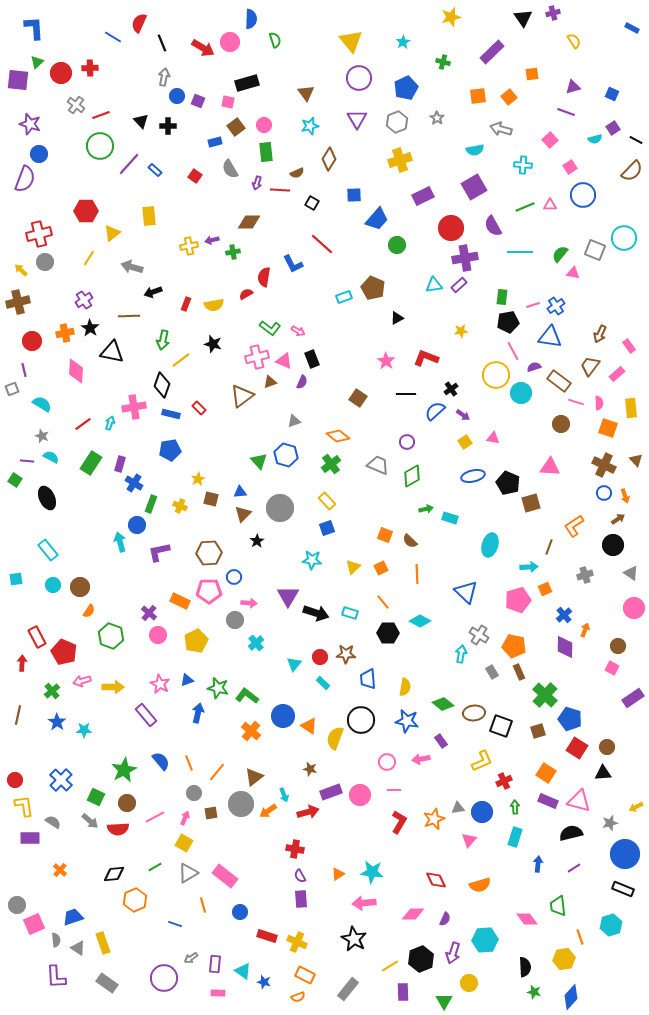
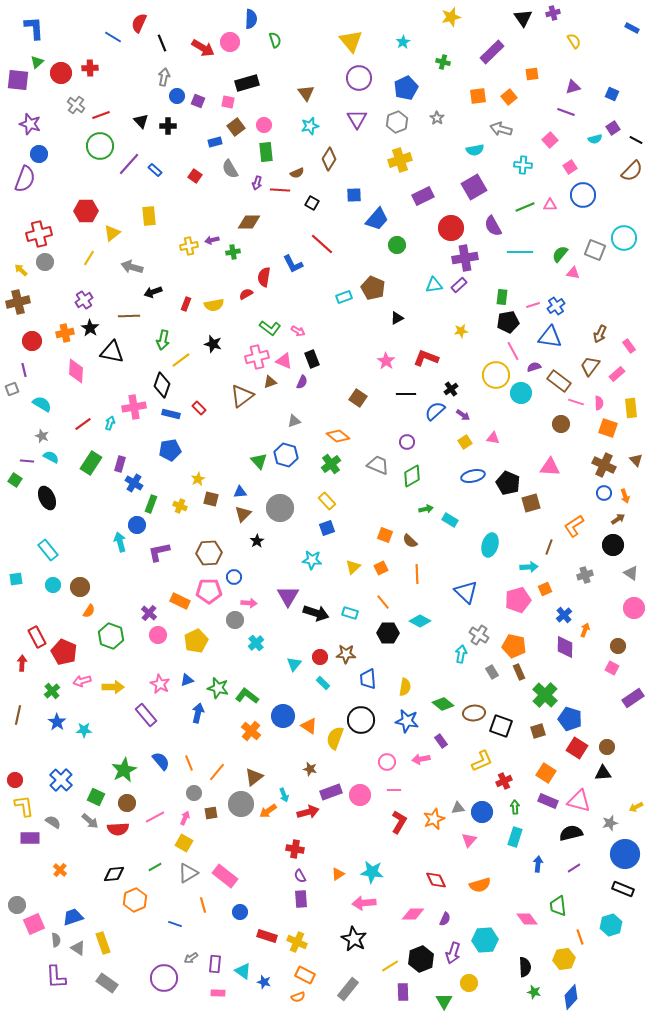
cyan rectangle at (450, 518): moved 2 px down; rotated 14 degrees clockwise
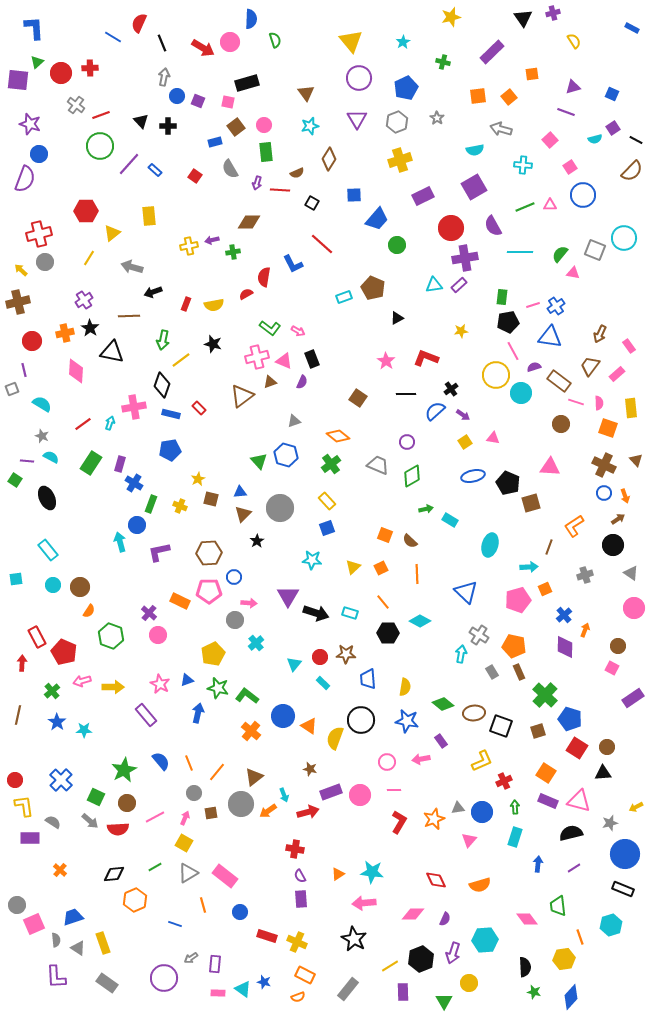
yellow pentagon at (196, 641): moved 17 px right, 13 px down
cyan triangle at (243, 971): moved 18 px down
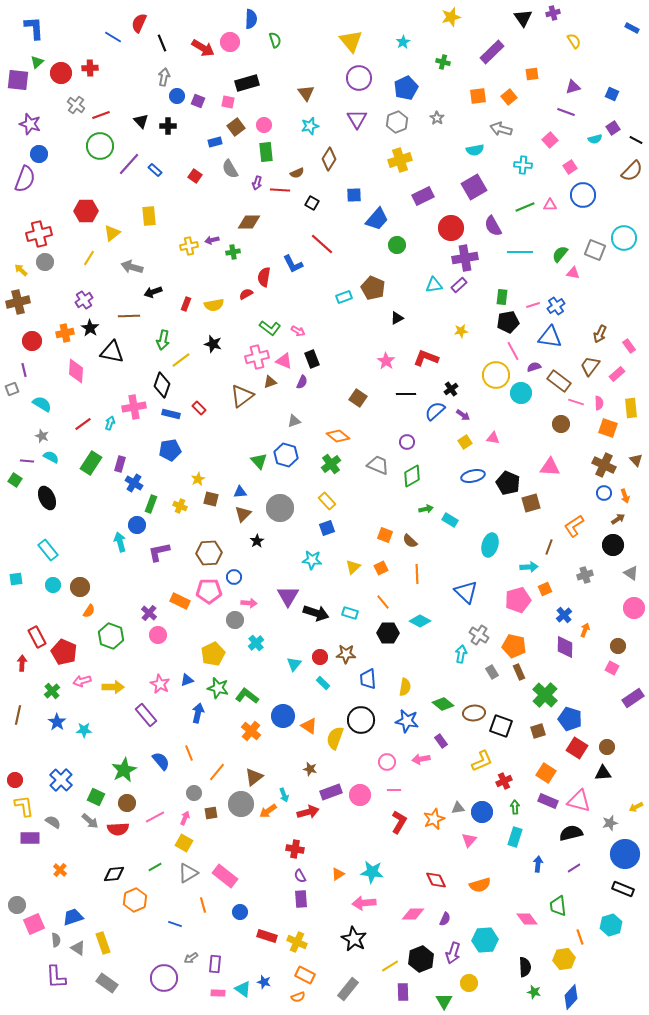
orange line at (189, 763): moved 10 px up
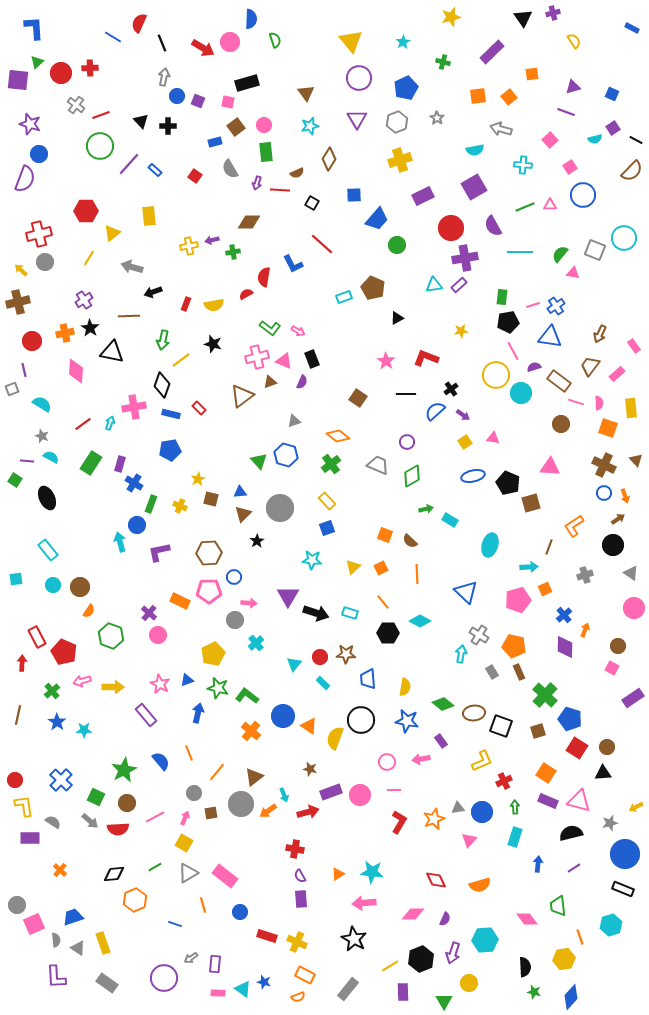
pink rectangle at (629, 346): moved 5 px right
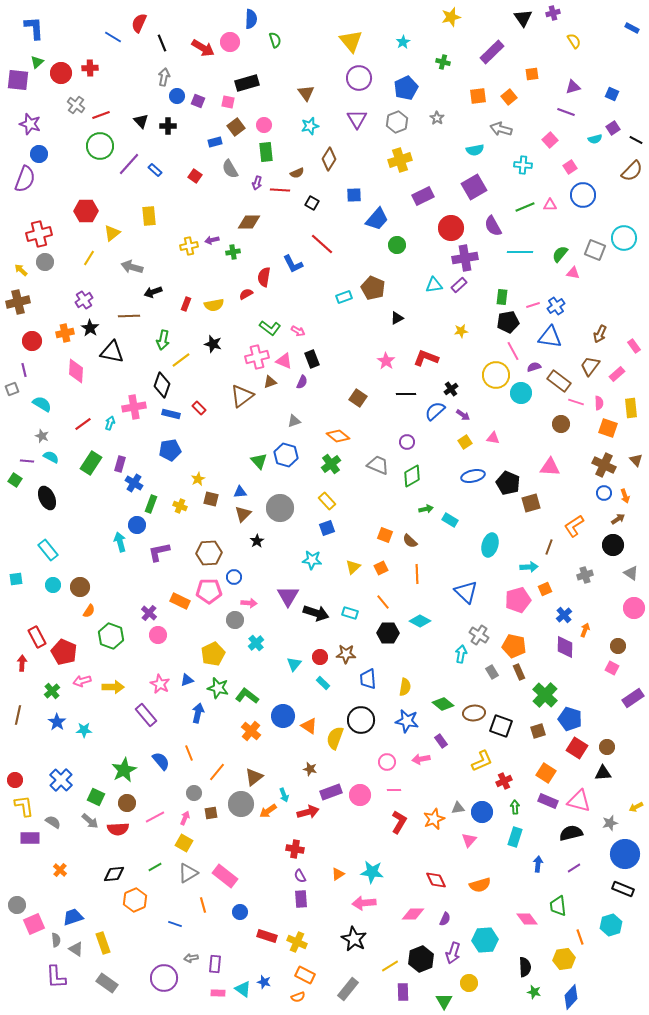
gray triangle at (78, 948): moved 2 px left, 1 px down
gray arrow at (191, 958): rotated 24 degrees clockwise
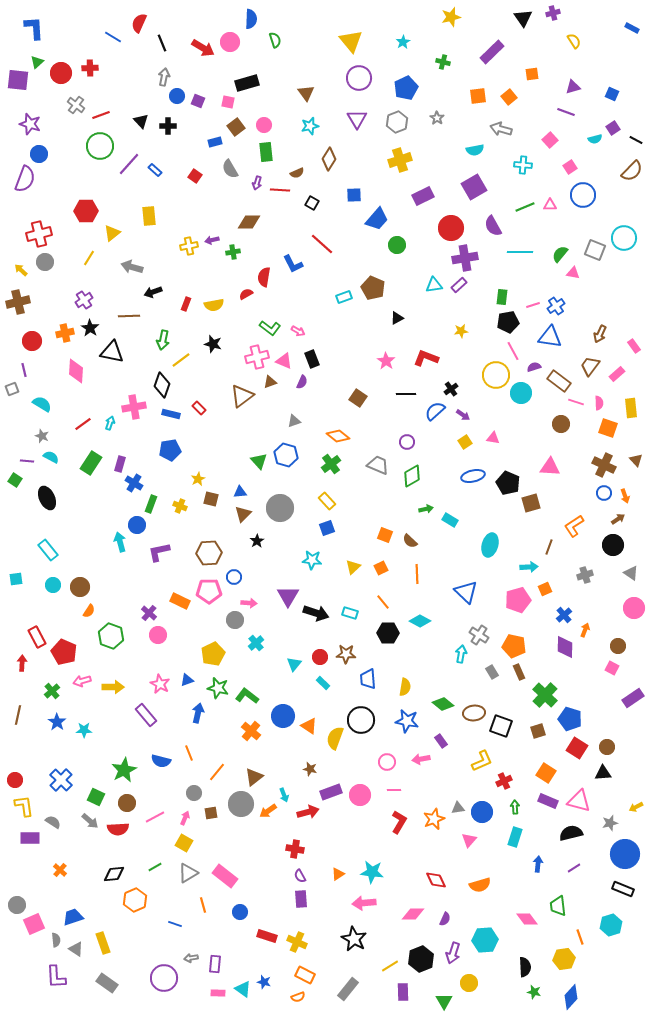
blue semicircle at (161, 761): rotated 144 degrees clockwise
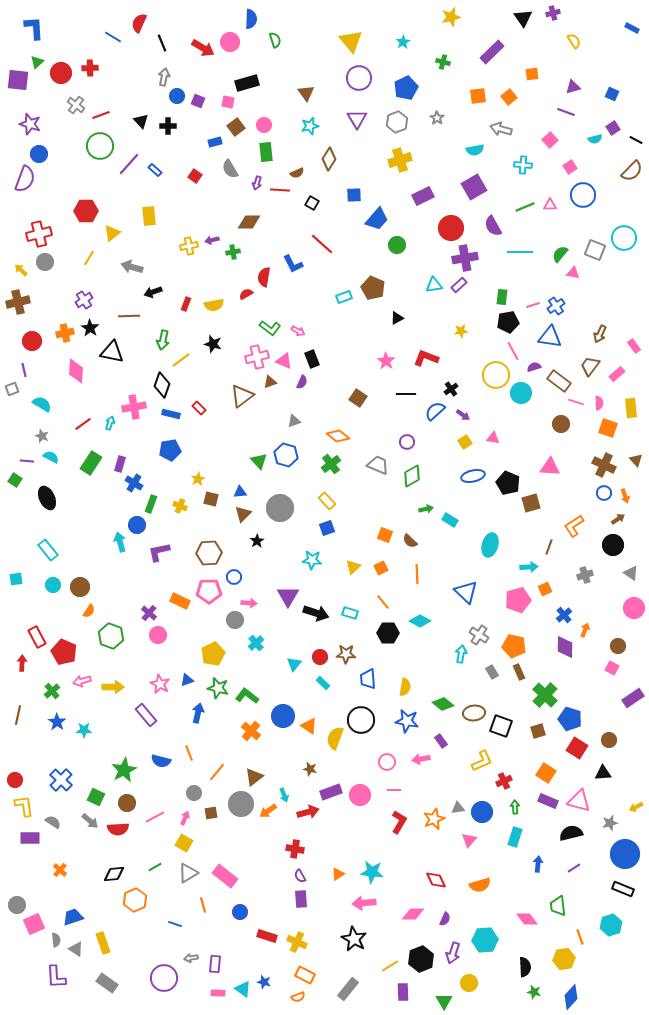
brown circle at (607, 747): moved 2 px right, 7 px up
